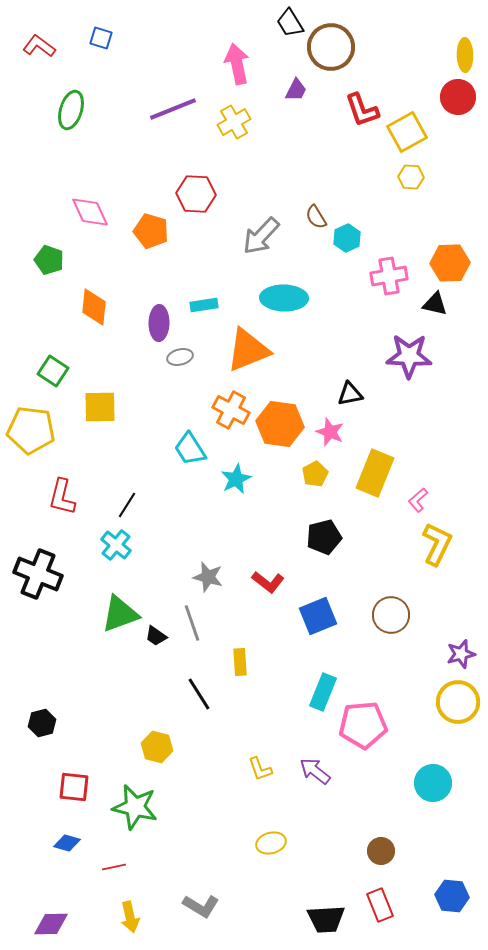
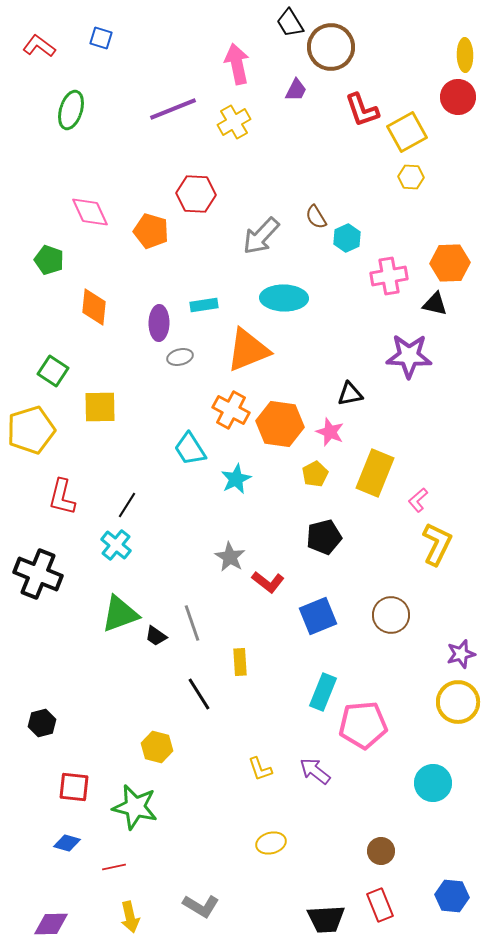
yellow pentagon at (31, 430): rotated 24 degrees counterclockwise
gray star at (208, 577): moved 22 px right, 20 px up; rotated 16 degrees clockwise
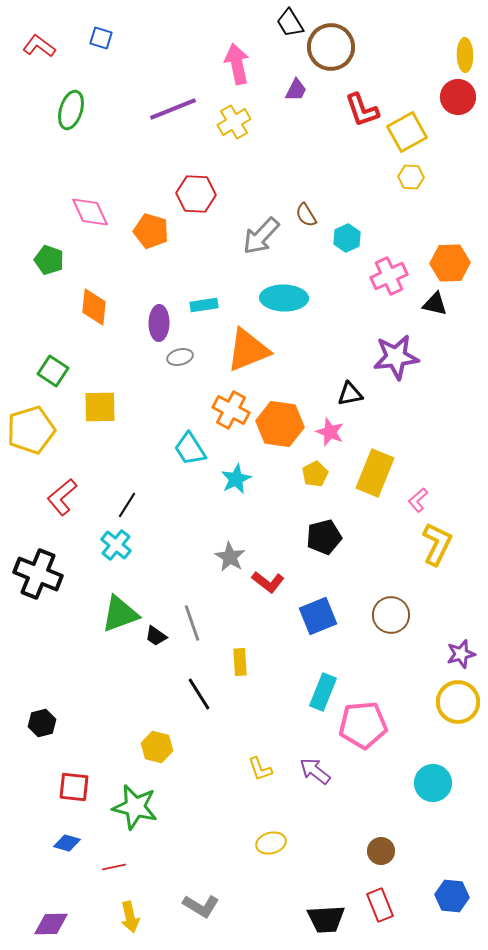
brown semicircle at (316, 217): moved 10 px left, 2 px up
pink cross at (389, 276): rotated 15 degrees counterclockwise
purple star at (409, 356): moved 13 px left, 1 px down; rotated 9 degrees counterclockwise
red L-shape at (62, 497): rotated 36 degrees clockwise
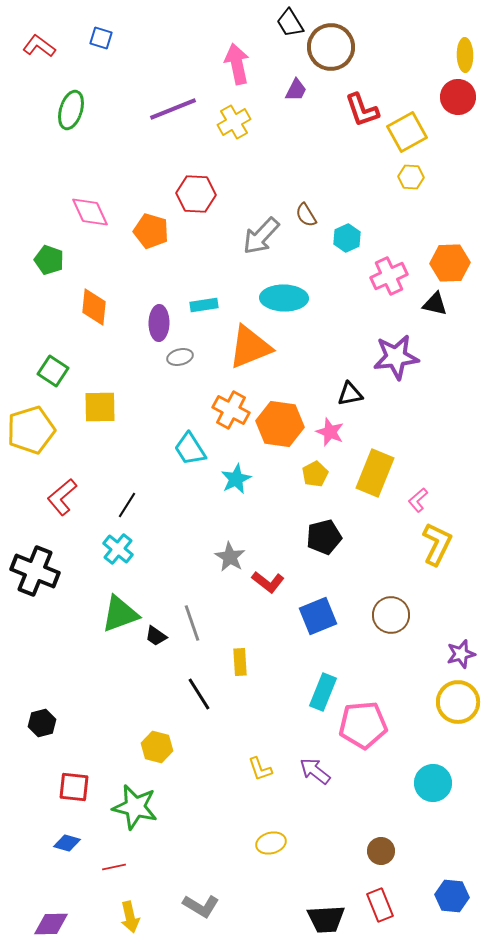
orange triangle at (248, 350): moved 2 px right, 3 px up
cyan cross at (116, 545): moved 2 px right, 4 px down
black cross at (38, 574): moved 3 px left, 3 px up
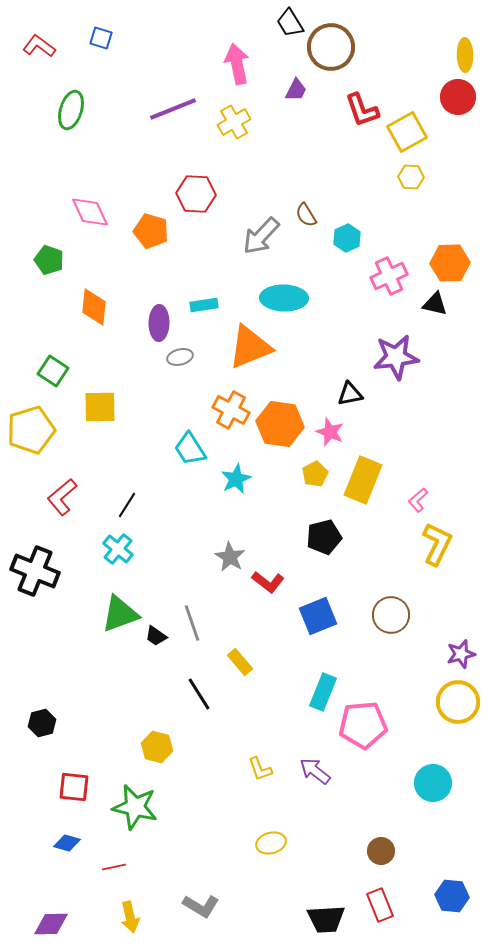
yellow rectangle at (375, 473): moved 12 px left, 7 px down
yellow rectangle at (240, 662): rotated 36 degrees counterclockwise
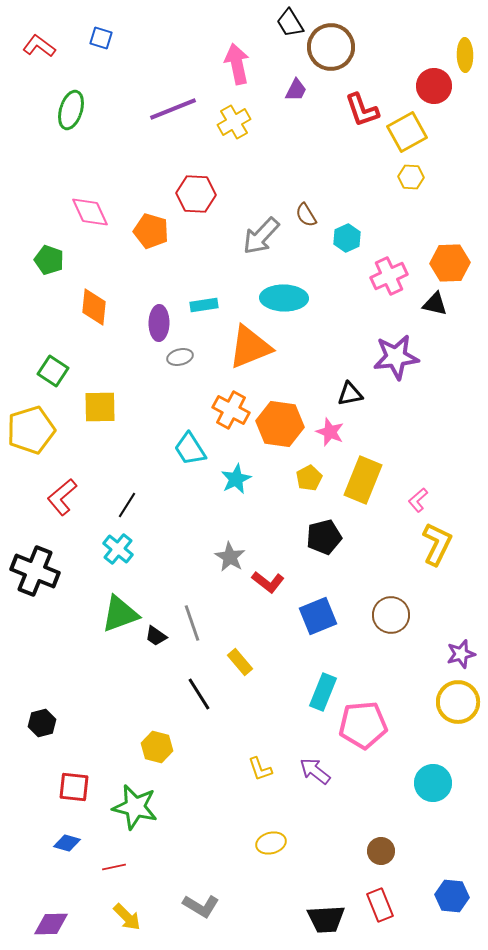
red circle at (458, 97): moved 24 px left, 11 px up
yellow pentagon at (315, 474): moved 6 px left, 4 px down
yellow arrow at (130, 917): moved 3 px left; rotated 32 degrees counterclockwise
